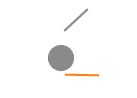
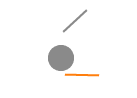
gray line: moved 1 px left, 1 px down
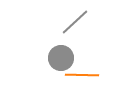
gray line: moved 1 px down
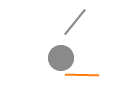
gray line: rotated 8 degrees counterclockwise
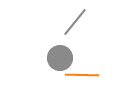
gray circle: moved 1 px left
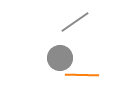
gray line: rotated 16 degrees clockwise
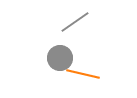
orange line: moved 1 px right, 1 px up; rotated 12 degrees clockwise
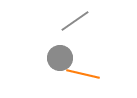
gray line: moved 1 px up
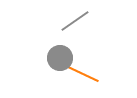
orange line: rotated 12 degrees clockwise
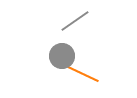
gray circle: moved 2 px right, 2 px up
